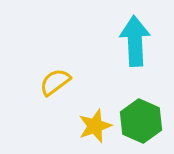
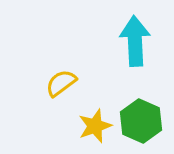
yellow semicircle: moved 6 px right, 1 px down
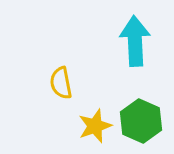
yellow semicircle: rotated 64 degrees counterclockwise
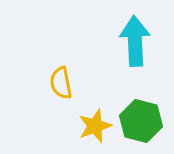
green hexagon: rotated 9 degrees counterclockwise
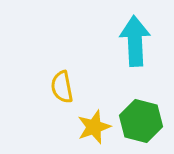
yellow semicircle: moved 1 px right, 4 px down
yellow star: moved 1 px left, 1 px down
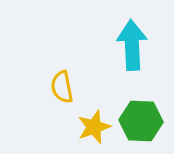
cyan arrow: moved 3 px left, 4 px down
green hexagon: rotated 12 degrees counterclockwise
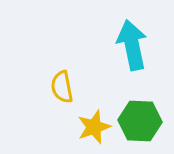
cyan arrow: rotated 9 degrees counterclockwise
green hexagon: moved 1 px left
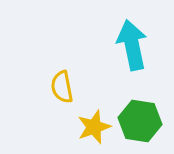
green hexagon: rotated 6 degrees clockwise
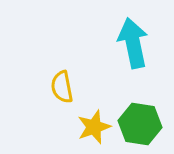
cyan arrow: moved 1 px right, 2 px up
green hexagon: moved 3 px down
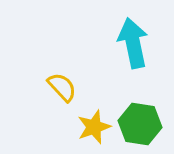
yellow semicircle: rotated 148 degrees clockwise
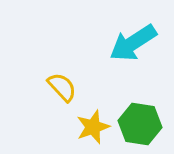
cyan arrow: rotated 111 degrees counterclockwise
yellow star: moved 1 px left
